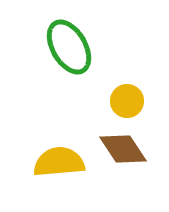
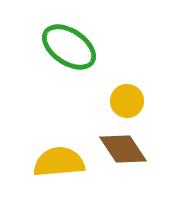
green ellipse: rotated 26 degrees counterclockwise
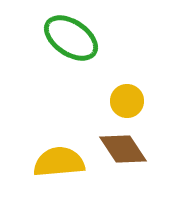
green ellipse: moved 2 px right, 9 px up
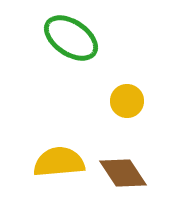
brown diamond: moved 24 px down
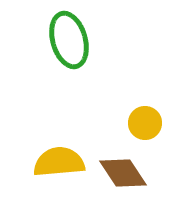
green ellipse: moved 2 px left, 2 px down; rotated 40 degrees clockwise
yellow circle: moved 18 px right, 22 px down
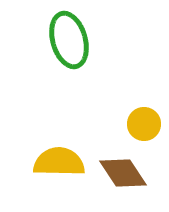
yellow circle: moved 1 px left, 1 px down
yellow semicircle: rotated 6 degrees clockwise
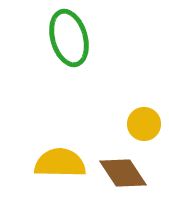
green ellipse: moved 2 px up
yellow semicircle: moved 1 px right, 1 px down
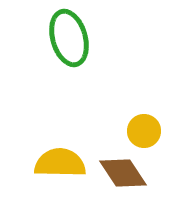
yellow circle: moved 7 px down
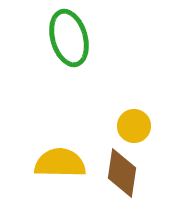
yellow circle: moved 10 px left, 5 px up
brown diamond: moved 1 px left; rotated 42 degrees clockwise
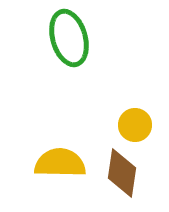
yellow circle: moved 1 px right, 1 px up
